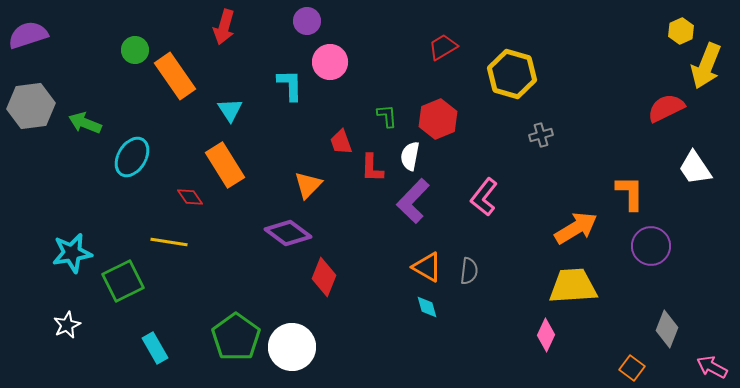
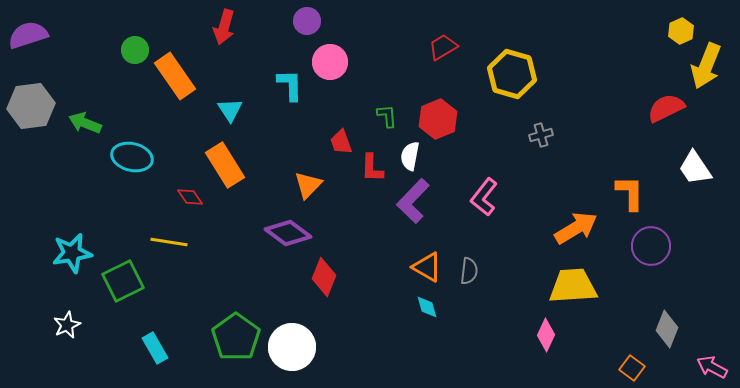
cyan ellipse at (132, 157): rotated 72 degrees clockwise
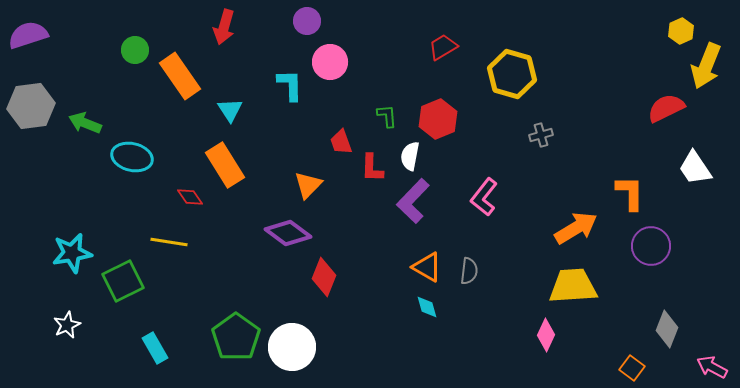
orange rectangle at (175, 76): moved 5 px right
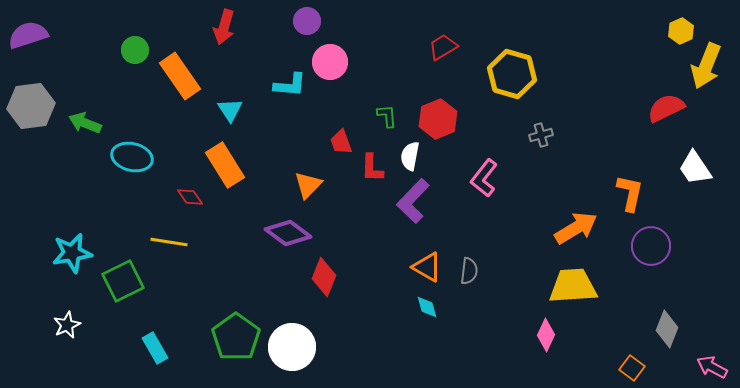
cyan L-shape at (290, 85): rotated 96 degrees clockwise
orange L-shape at (630, 193): rotated 12 degrees clockwise
pink L-shape at (484, 197): moved 19 px up
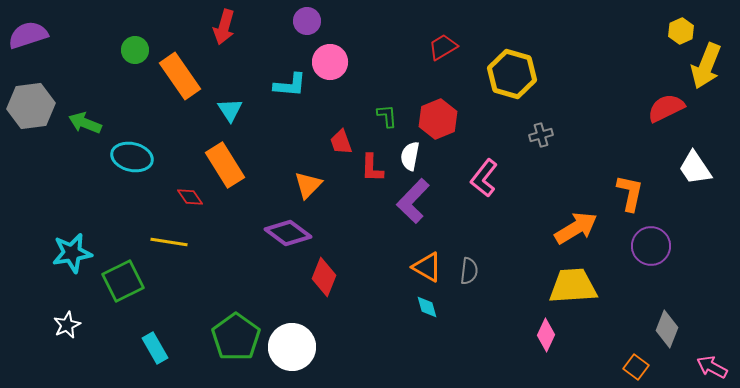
orange square at (632, 368): moved 4 px right, 1 px up
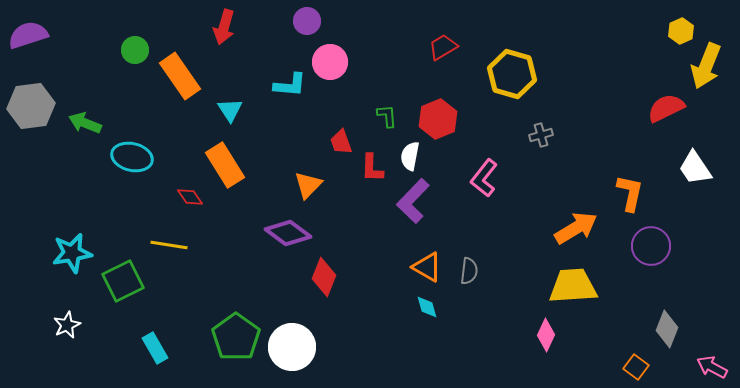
yellow line at (169, 242): moved 3 px down
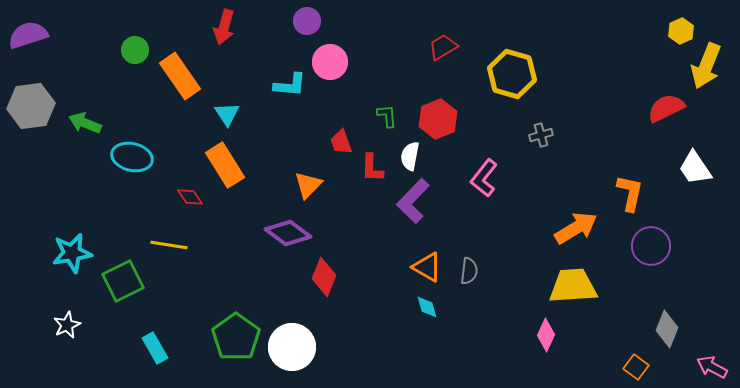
cyan triangle at (230, 110): moved 3 px left, 4 px down
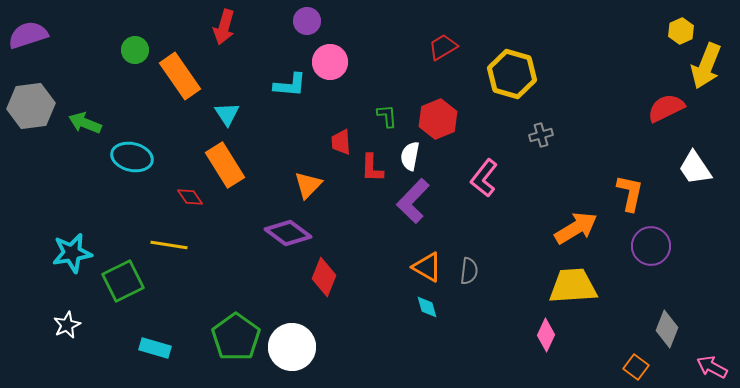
red trapezoid at (341, 142): rotated 16 degrees clockwise
cyan rectangle at (155, 348): rotated 44 degrees counterclockwise
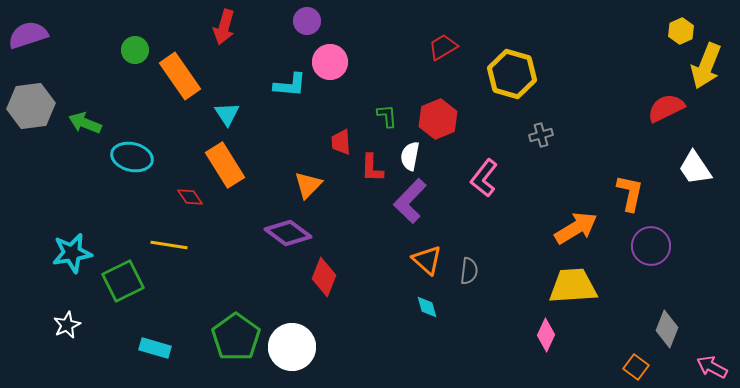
purple L-shape at (413, 201): moved 3 px left
orange triangle at (427, 267): moved 7 px up; rotated 12 degrees clockwise
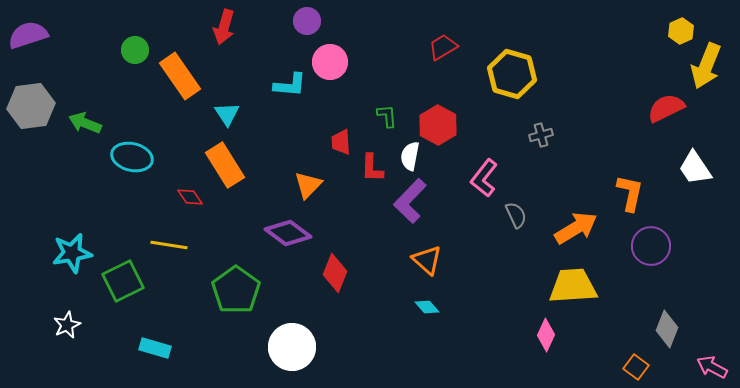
red hexagon at (438, 119): moved 6 px down; rotated 9 degrees counterclockwise
gray semicircle at (469, 271): moved 47 px right, 56 px up; rotated 32 degrees counterclockwise
red diamond at (324, 277): moved 11 px right, 4 px up
cyan diamond at (427, 307): rotated 25 degrees counterclockwise
green pentagon at (236, 337): moved 47 px up
